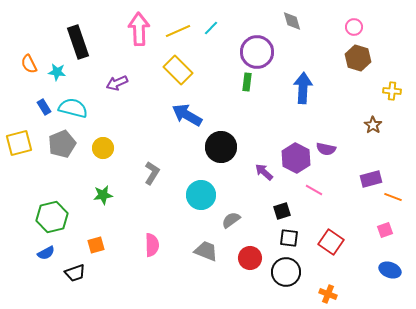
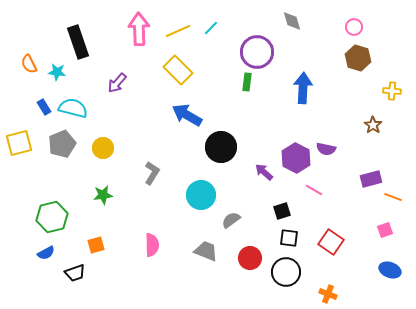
purple arrow at (117, 83): rotated 25 degrees counterclockwise
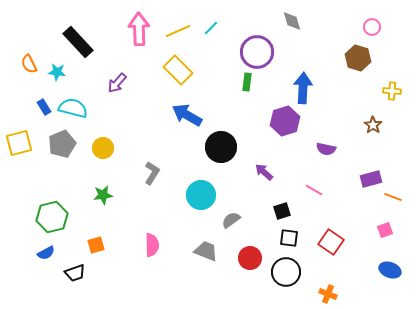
pink circle at (354, 27): moved 18 px right
black rectangle at (78, 42): rotated 24 degrees counterclockwise
purple hexagon at (296, 158): moved 11 px left, 37 px up; rotated 16 degrees clockwise
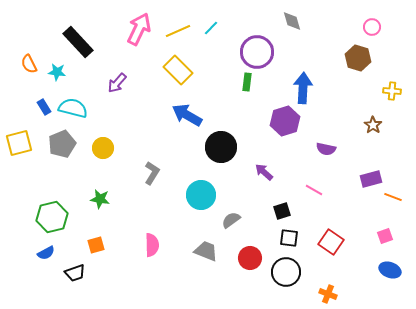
pink arrow at (139, 29): rotated 28 degrees clockwise
green star at (103, 195): moved 3 px left, 4 px down; rotated 18 degrees clockwise
pink square at (385, 230): moved 6 px down
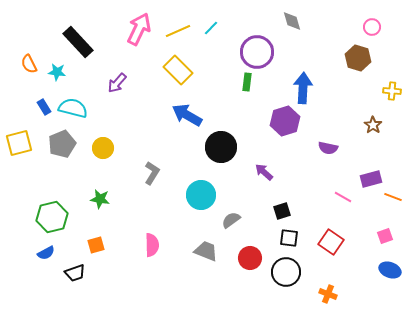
purple semicircle at (326, 149): moved 2 px right, 1 px up
pink line at (314, 190): moved 29 px right, 7 px down
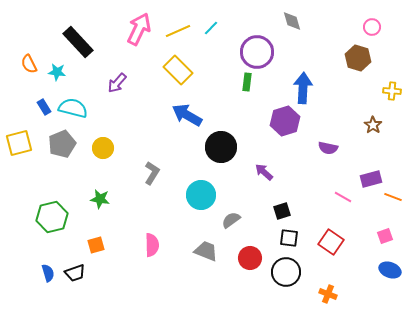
blue semicircle at (46, 253): moved 2 px right, 20 px down; rotated 78 degrees counterclockwise
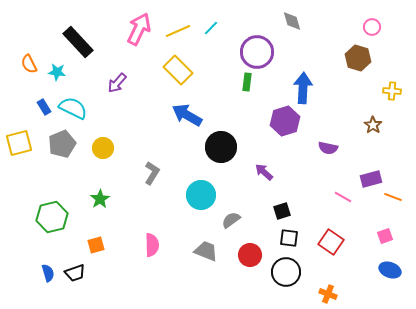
cyan semicircle at (73, 108): rotated 12 degrees clockwise
green star at (100, 199): rotated 30 degrees clockwise
red circle at (250, 258): moved 3 px up
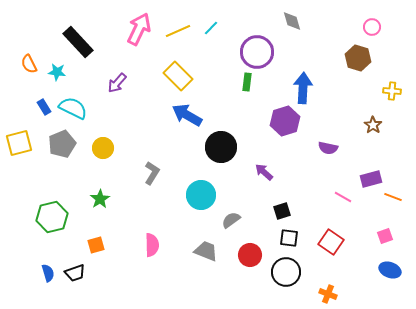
yellow rectangle at (178, 70): moved 6 px down
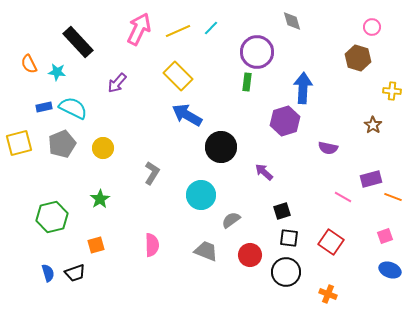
blue rectangle at (44, 107): rotated 70 degrees counterclockwise
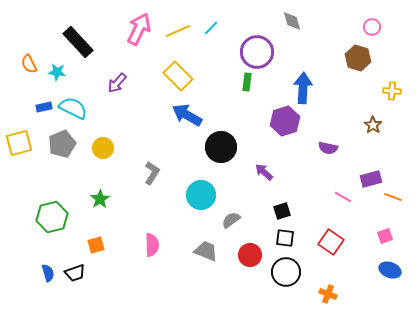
black square at (289, 238): moved 4 px left
